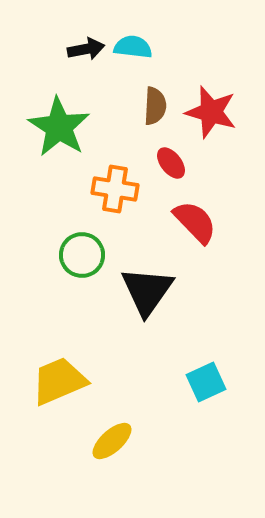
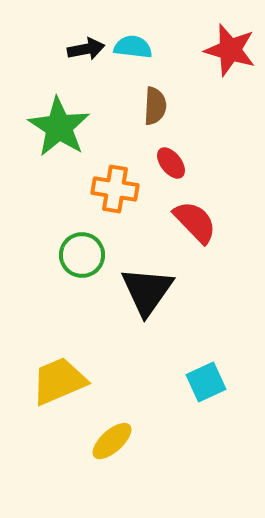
red star: moved 19 px right, 62 px up
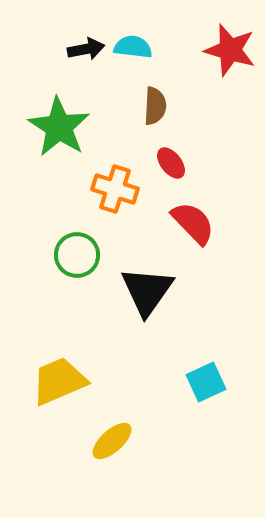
orange cross: rotated 9 degrees clockwise
red semicircle: moved 2 px left, 1 px down
green circle: moved 5 px left
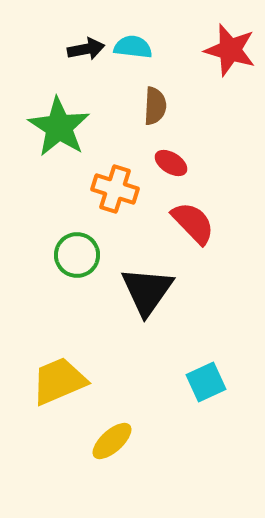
red ellipse: rotated 20 degrees counterclockwise
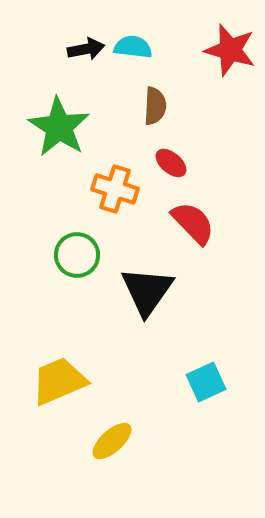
red ellipse: rotated 8 degrees clockwise
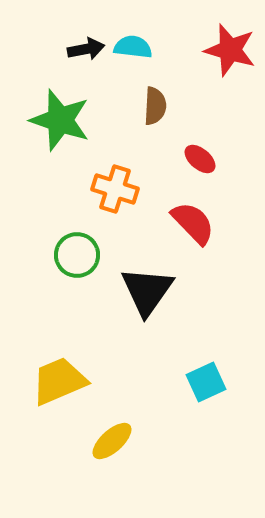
green star: moved 1 px right, 7 px up; rotated 14 degrees counterclockwise
red ellipse: moved 29 px right, 4 px up
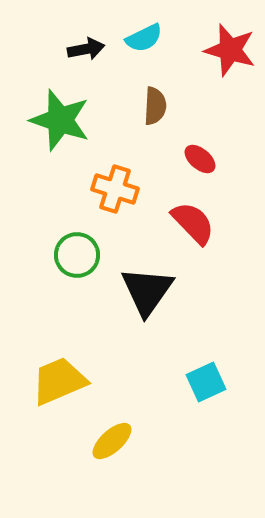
cyan semicircle: moved 11 px right, 9 px up; rotated 147 degrees clockwise
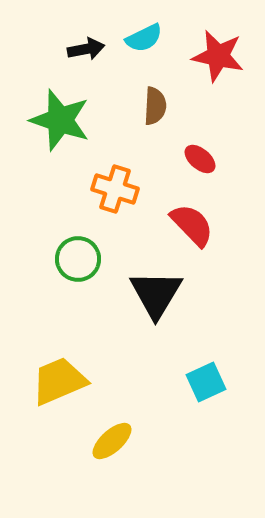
red star: moved 12 px left, 6 px down; rotated 4 degrees counterclockwise
red semicircle: moved 1 px left, 2 px down
green circle: moved 1 px right, 4 px down
black triangle: moved 9 px right, 3 px down; rotated 4 degrees counterclockwise
